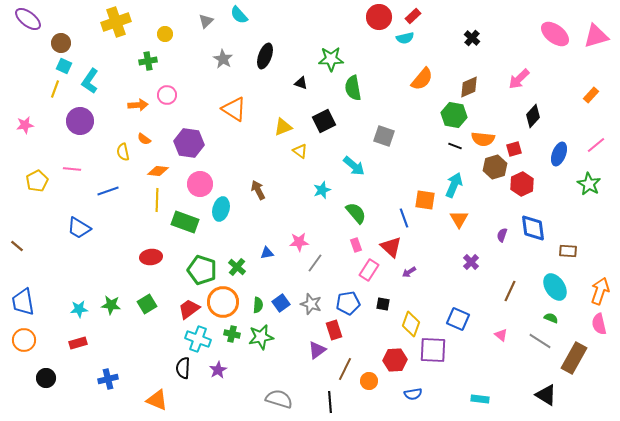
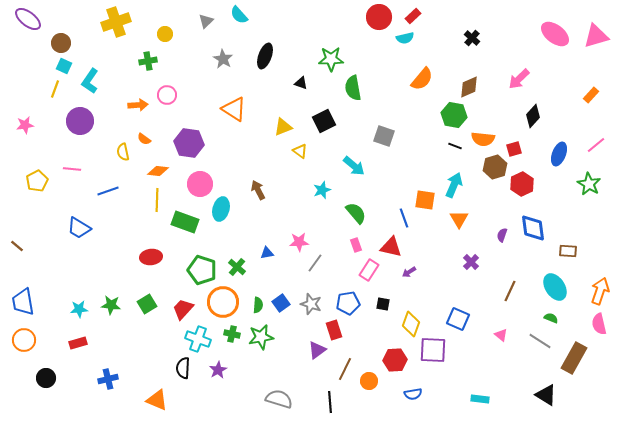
red triangle at (391, 247): rotated 30 degrees counterclockwise
red trapezoid at (189, 309): moved 6 px left; rotated 10 degrees counterclockwise
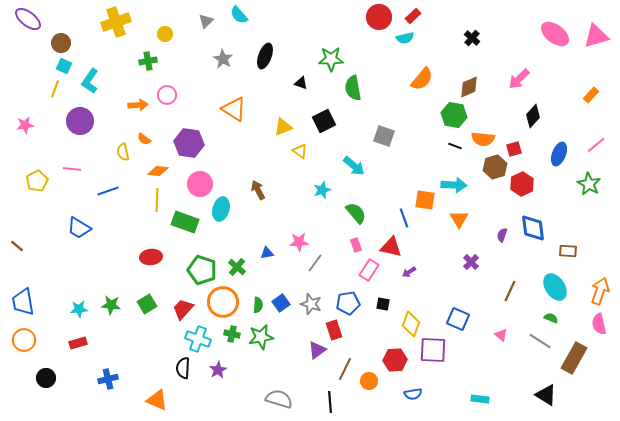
cyan arrow at (454, 185): rotated 70 degrees clockwise
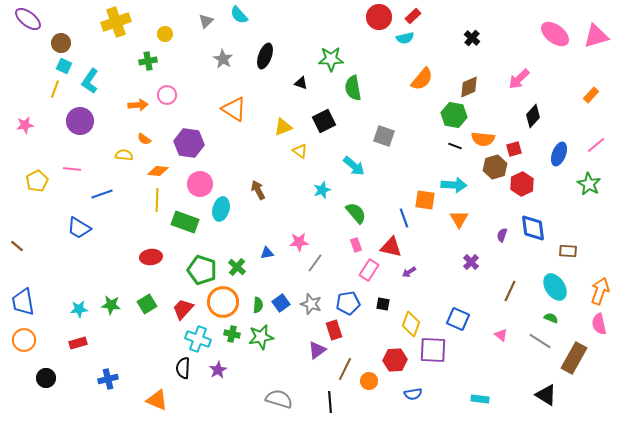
yellow semicircle at (123, 152): moved 1 px right, 3 px down; rotated 108 degrees clockwise
blue line at (108, 191): moved 6 px left, 3 px down
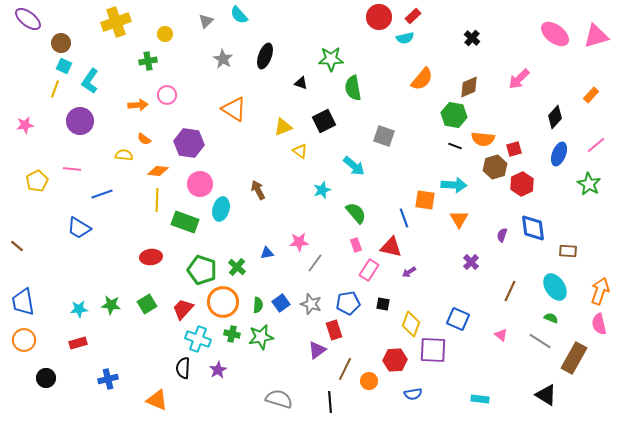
black diamond at (533, 116): moved 22 px right, 1 px down
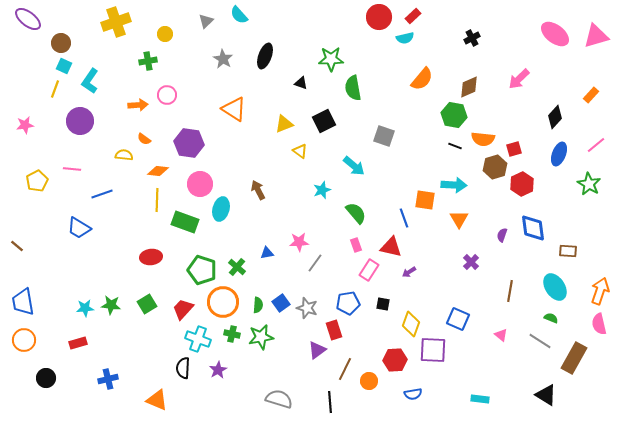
black cross at (472, 38): rotated 21 degrees clockwise
yellow triangle at (283, 127): moved 1 px right, 3 px up
brown line at (510, 291): rotated 15 degrees counterclockwise
gray star at (311, 304): moved 4 px left, 4 px down
cyan star at (79, 309): moved 6 px right, 1 px up
